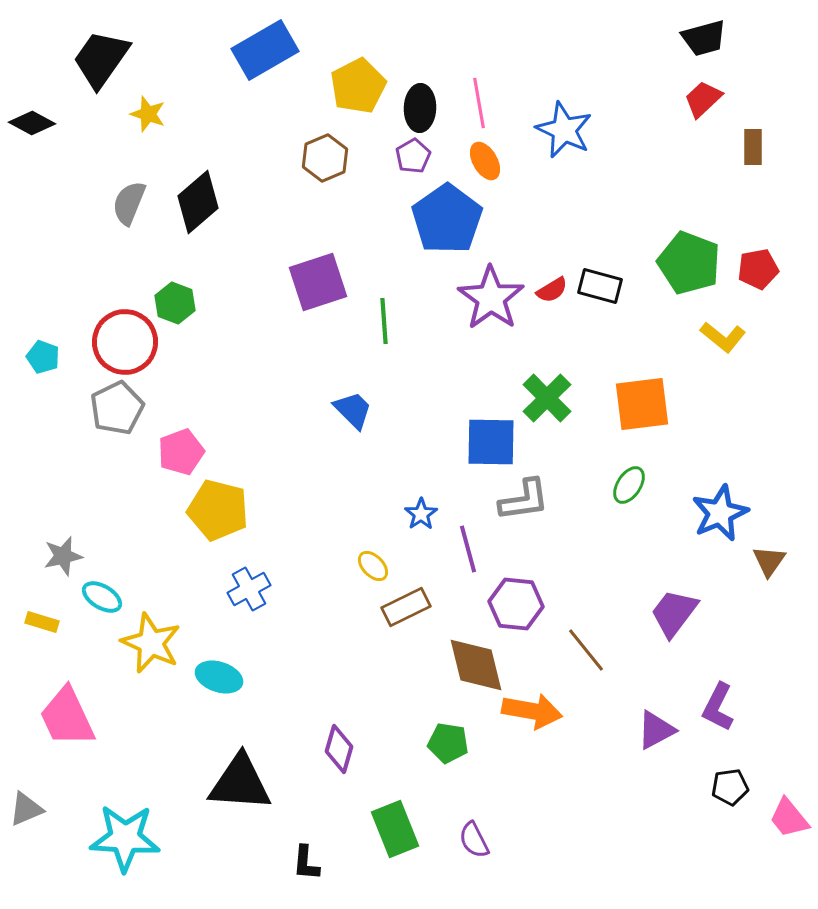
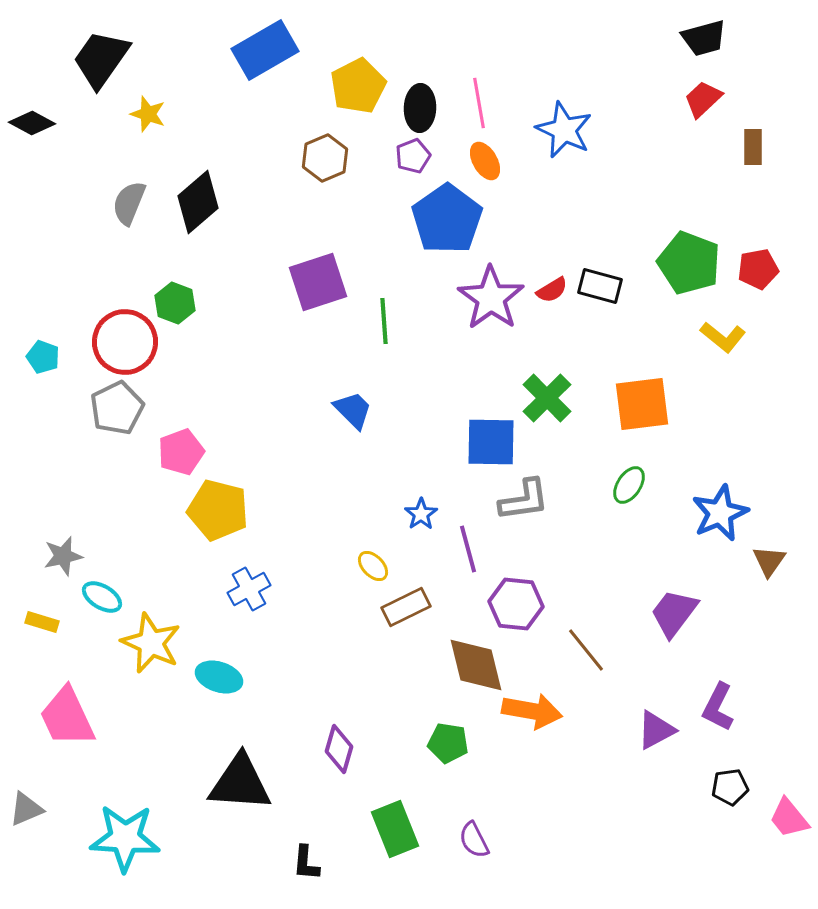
purple pentagon at (413, 156): rotated 8 degrees clockwise
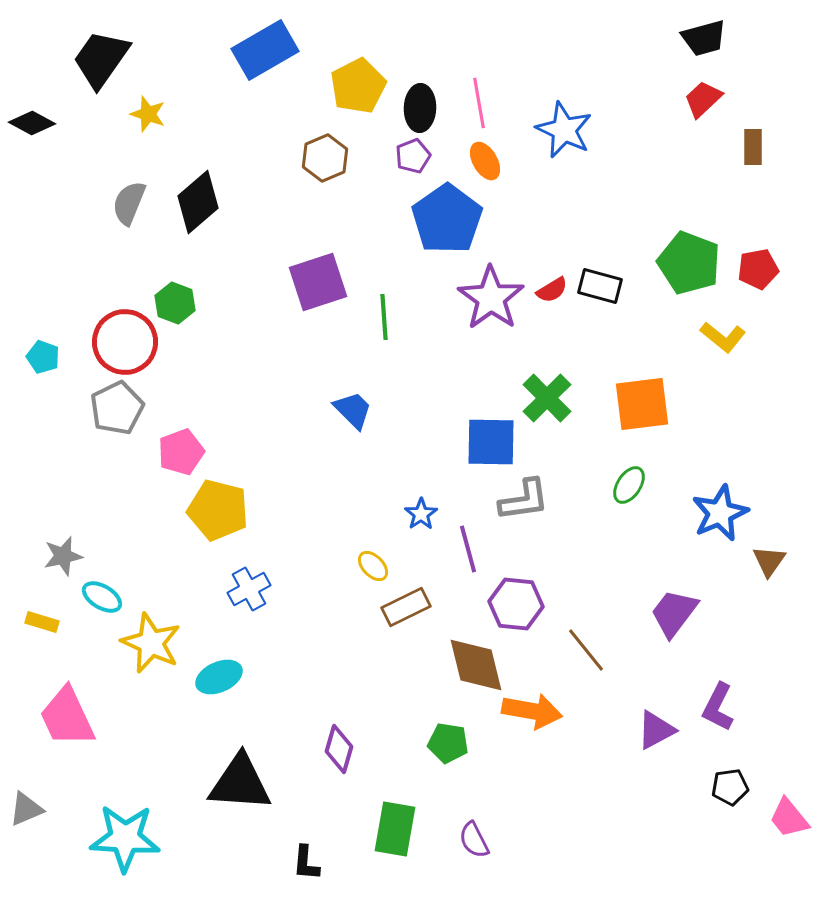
green line at (384, 321): moved 4 px up
cyan ellipse at (219, 677): rotated 42 degrees counterclockwise
green rectangle at (395, 829): rotated 32 degrees clockwise
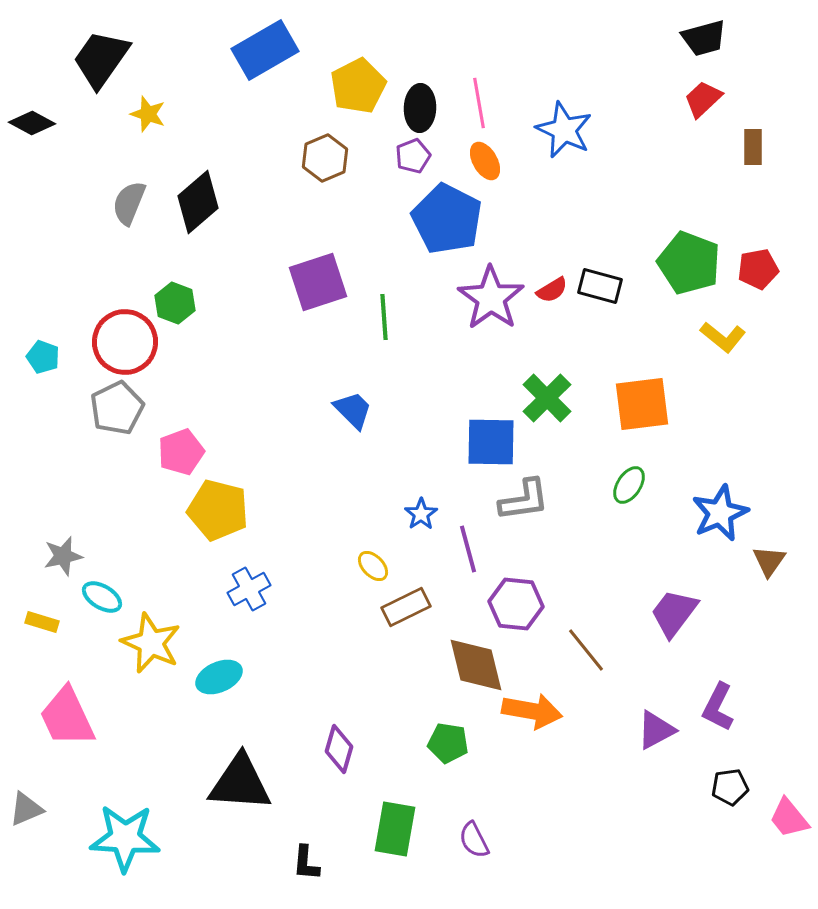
blue pentagon at (447, 219): rotated 10 degrees counterclockwise
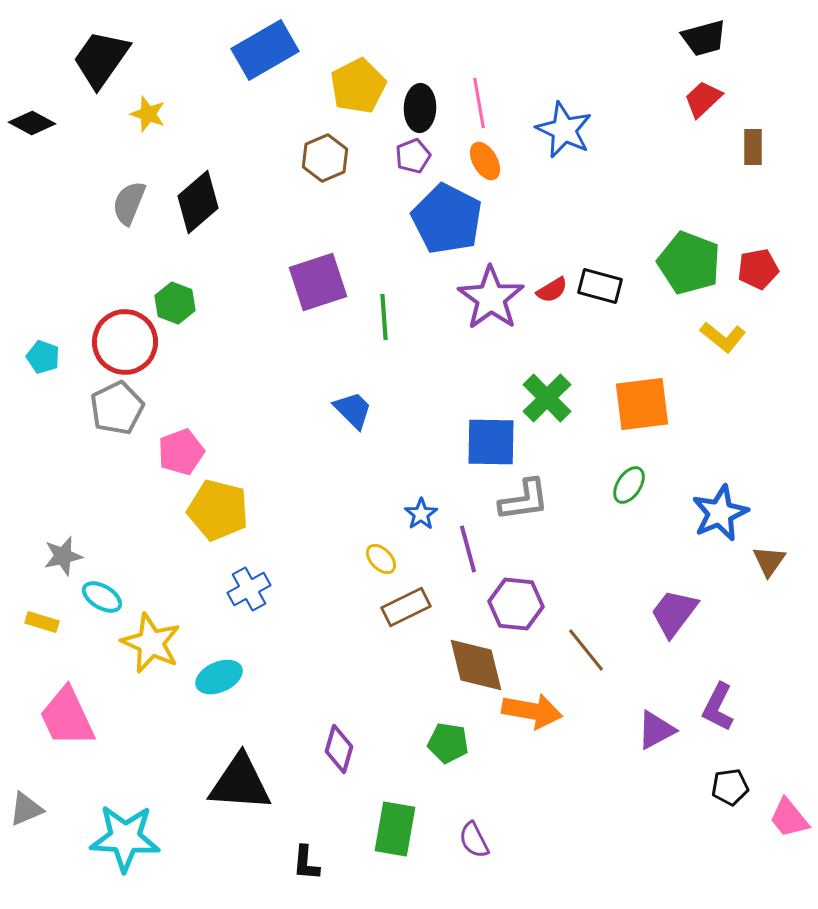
yellow ellipse at (373, 566): moved 8 px right, 7 px up
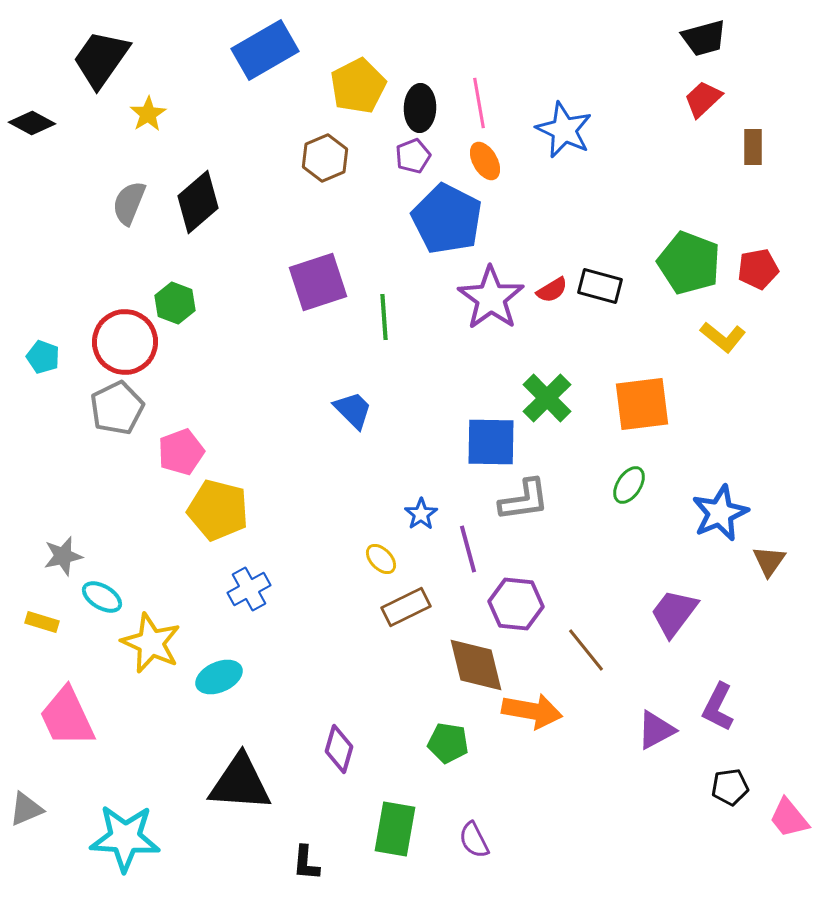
yellow star at (148, 114): rotated 21 degrees clockwise
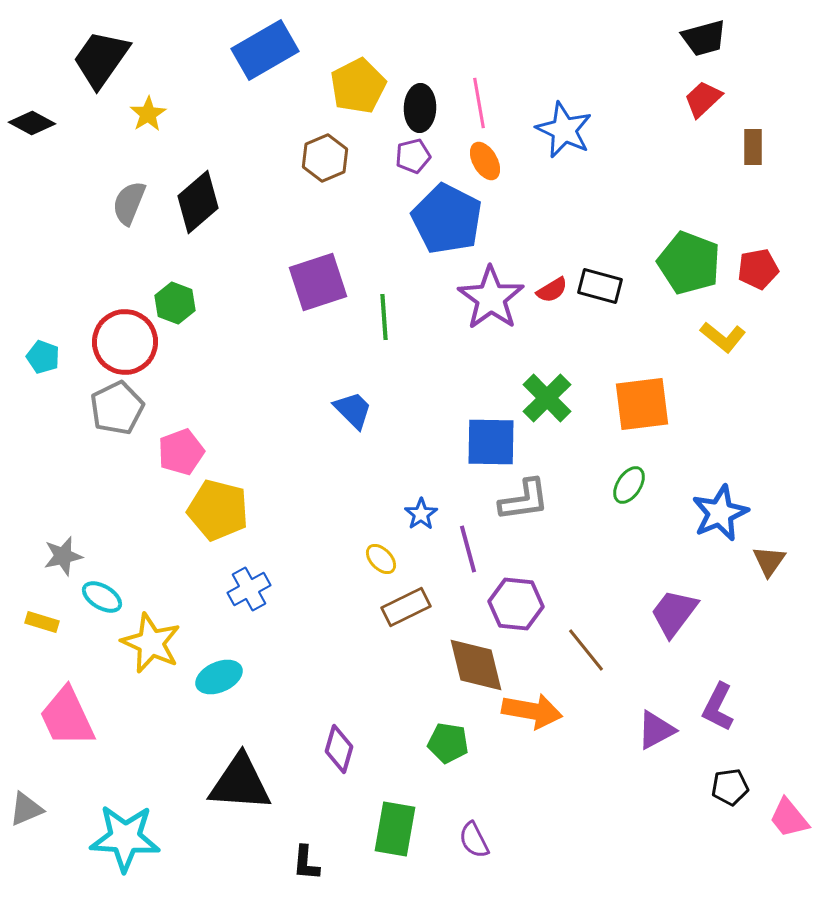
purple pentagon at (413, 156): rotated 8 degrees clockwise
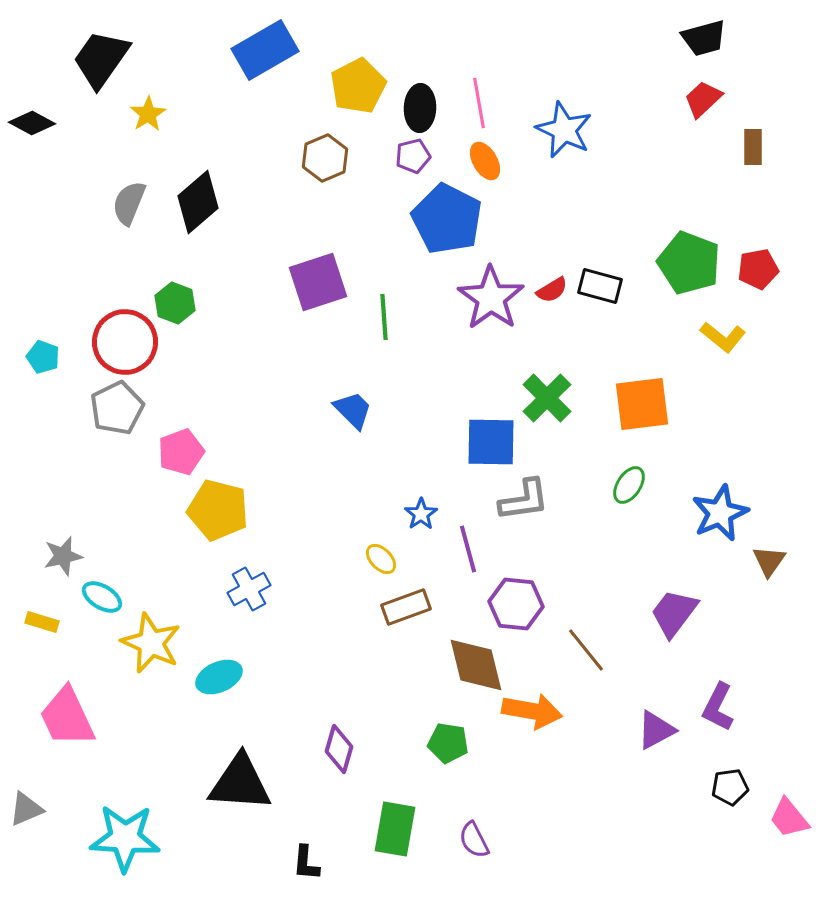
brown rectangle at (406, 607): rotated 6 degrees clockwise
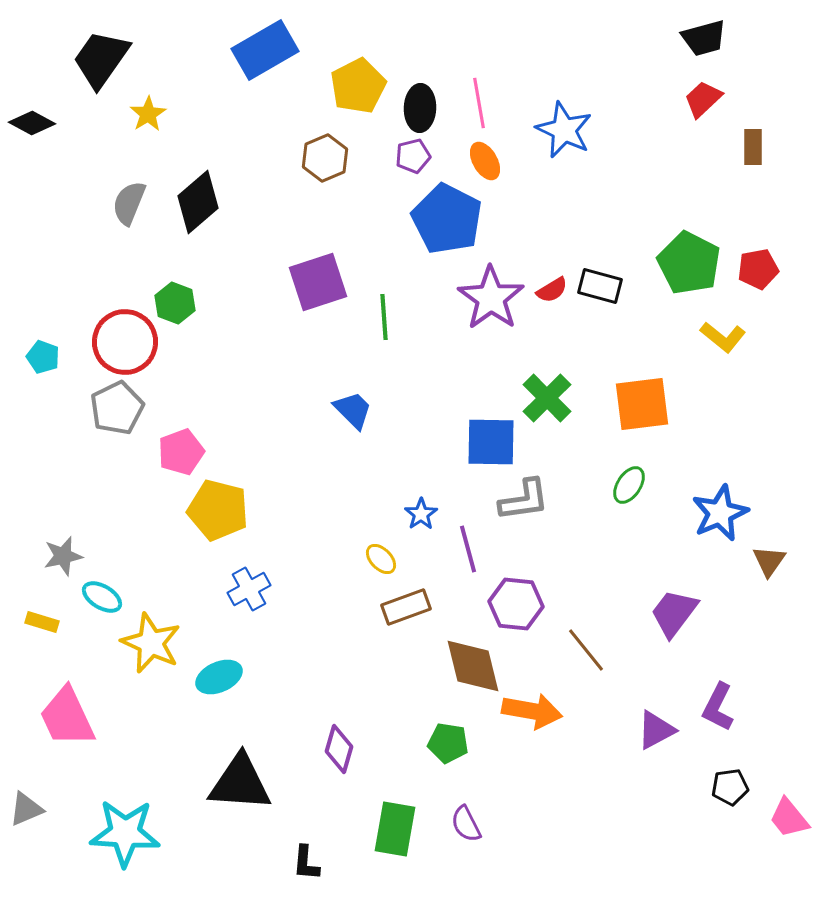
green pentagon at (689, 263): rotated 6 degrees clockwise
brown diamond at (476, 665): moved 3 px left, 1 px down
cyan star at (125, 838): moved 5 px up
purple semicircle at (474, 840): moved 8 px left, 16 px up
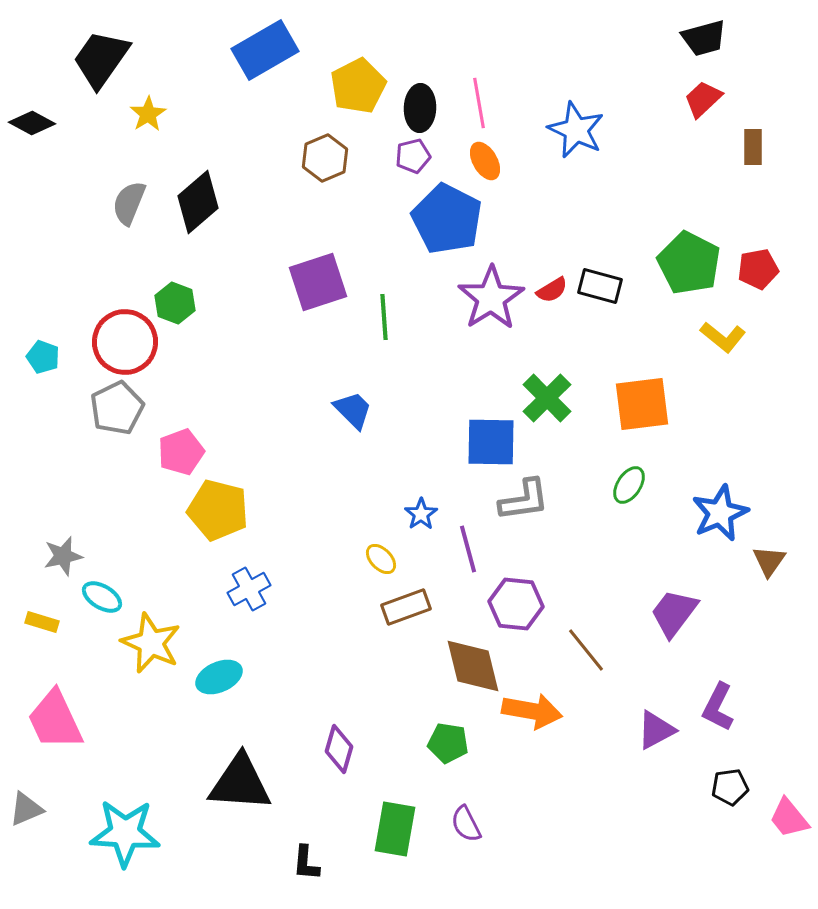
blue star at (564, 130): moved 12 px right
purple star at (491, 298): rotated 4 degrees clockwise
pink trapezoid at (67, 717): moved 12 px left, 3 px down
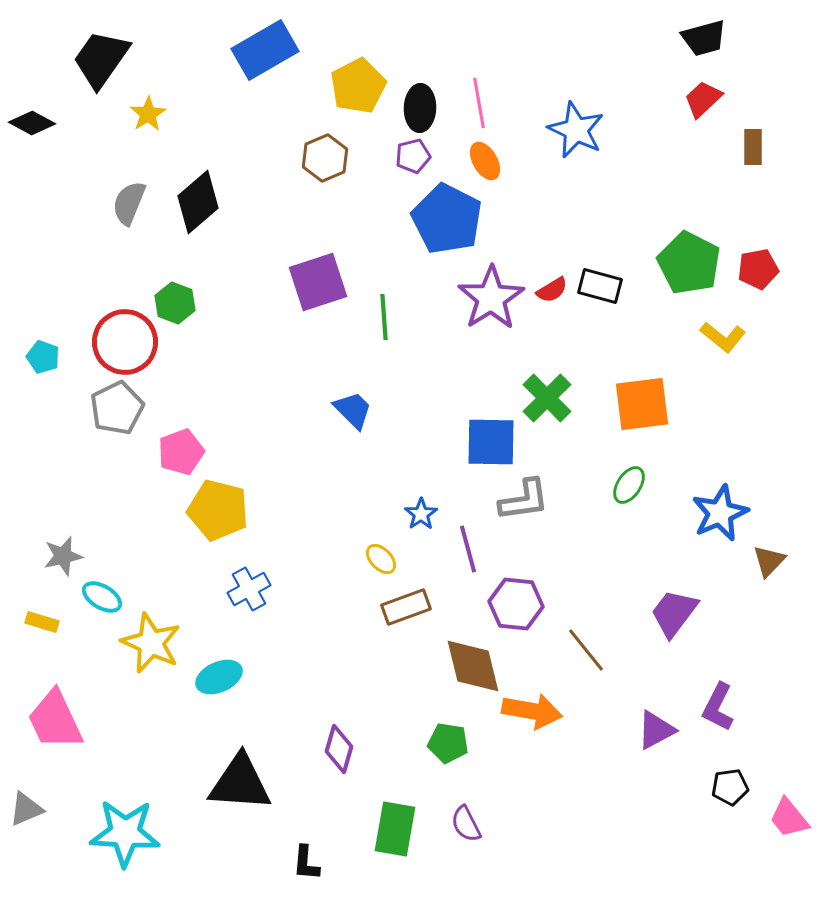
brown triangle at (769, 561): rotated 9 degrees clockwise
